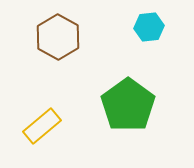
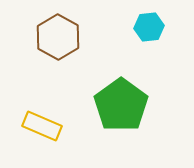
green pentagon: moved 7 px left
yellow rectangle: rotated 63 degrees clockwise
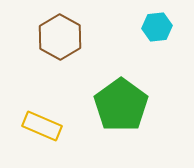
cyan hexagon: moved 8 px right
brown hexagon: moved 2 px right
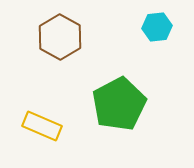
green pentagon: moved 2 px left, 1 px up; rotated 8 degrees clockwise
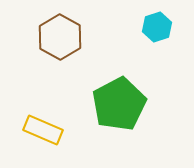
cyan hexagon: rotated 12 degrees counterclockwise
yellow rectangle: moved 1 px right, 4 px down
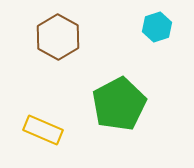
brown hexagon: moved 2 px left
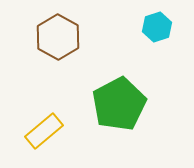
yellow rectangle: moved 1 px right, 1 px down; rotated 63 degrees counterclockwise
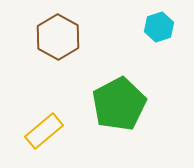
cyan hexagon: moved 2 px right
